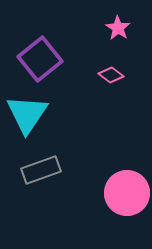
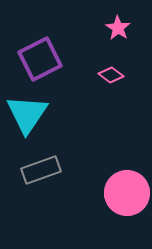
purple square: rotated 12 degrees clockwise
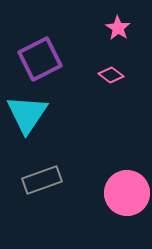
gray rectangle: moved 1 px right, 10 px down
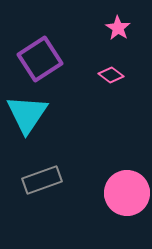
purple square: rotated 6 degrees counterclockwise
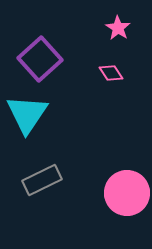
purple square: rotated 9 degrees counterclockwise
pink diamond: moved 2 px up; rotated 20 degrees clockwise
gray rectangle: rotated 6 degrees counterclockwise
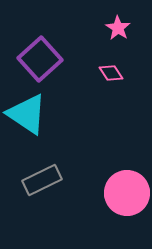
cyan triangle: rotated 30 degrees counterclockwise
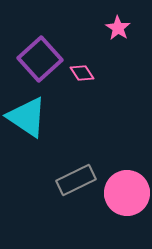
pink diamond: moved 29 px left
cyan triangle: moved 3 px down
gray rectangle: moved 34 px right
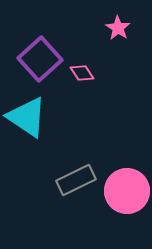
pink circle: moved 2 px up
